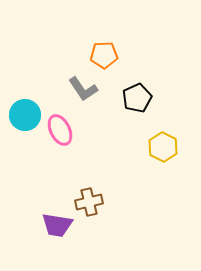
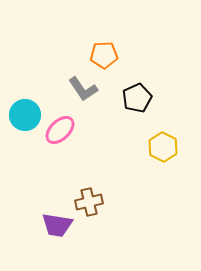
pink ellipse: rotated 72 degrees clockwise
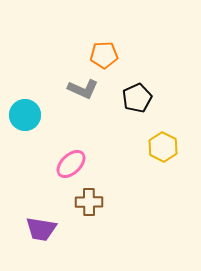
gray L-shape: rotated 32 degrees counterclockwise
pink ellipse: moved 11 px right, 34 px down
brown cross: rotated 12 degrees clockwise
purple trapezoid: moved 16 px left, 4 px down
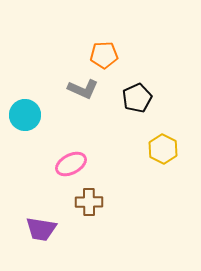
yellow hexagon: moved 2 px down
pink ellipse: rotated 16 degrees clockwise
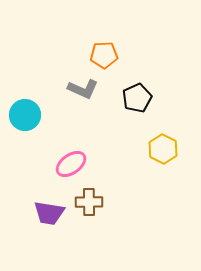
pink ellipse: rotated 8 degrees counterclockwise
purple trapezoid: moved 8 px right, 16 px up
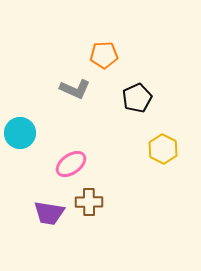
gray L-shape: moved 8 px left
cyan circle: moved 5 px left, 18 px down
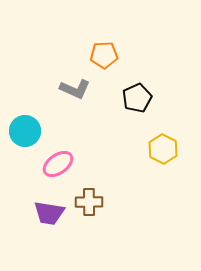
cyan circle: moved 5 px right, 2 px up
pink ellipse: moved 13 px left
